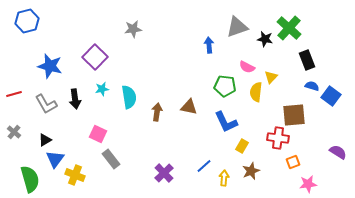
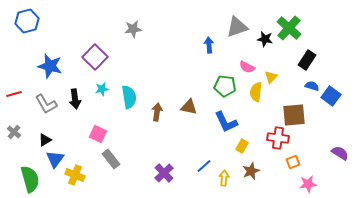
black rectangle: rotated 54 degrees clockwise
purple semicircle: moved 2 px right, 1 px down
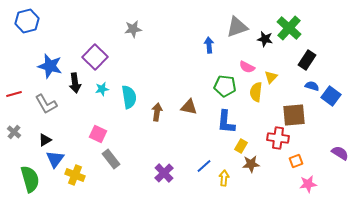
black arrow: moved 16 px up
blue L-shape: rotated 30 degrees clockwise
yellow rectangle: moved 1 px left
orange square: moved 3 px right, 1 px up
brown star: moved 7 px up; rotated 18 degrees clockwise
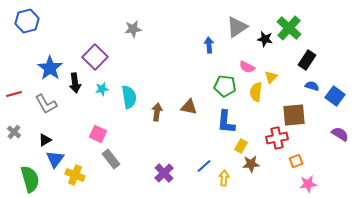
gray triangle: rotated 15 degrees counterclockwise
blue star: moved 2 px down; rotated 20 degrees clockwise
blue square: moved 4 px right
red cross: moved 1 px left; rotated 20 degrees counterclockwise
purple semicircle: moved 19 px up
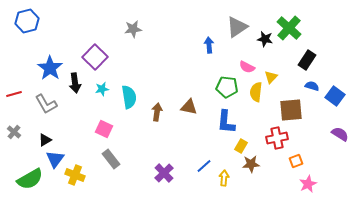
green pentagon: moved 2 px right, 1 px down
brown square: moved 3 px left, 5 px up
pink square: moved 6 px right, 5 px up
green semicircle: rotated 76 degrees clockwise
pink star: rotated 18 degrees counterclockwise
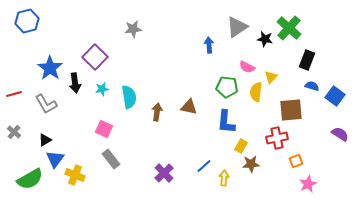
black rectangle: rotated 12 degrees counterclockwise
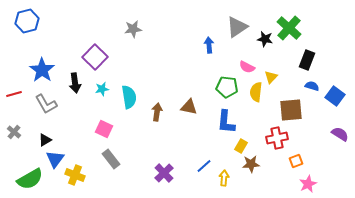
blue star: moved 8 px left, 2 px down
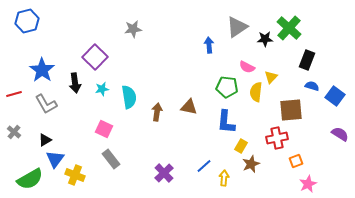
black star: rotated 14 degrees counterclockwise
brown star: rotated 18 degrees counterclockwise
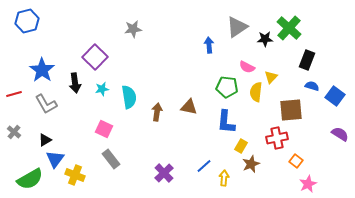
orange square: rotated 32 degrees counterclockwise
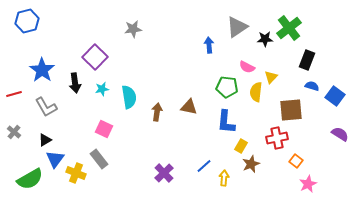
green cross: rotated 10 degrees clockwise
gray L-shape: moved 3 px down
gray rectangle: moved 12 px left
yellow cross: moved 1 px right, 2 px up
